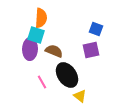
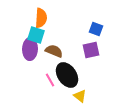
pink line: moved 8 px right, 2 px up
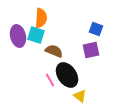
purple ellipse: moved 12 px left, 13 px up; rotated 15 degrees counterclockwise
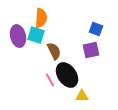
brown semicircle: rotated 42 degrees clockwise
yellow triangle: moved 2 px right; rotated 40 degrees counterclockwise
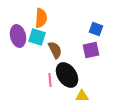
cyan square: moved 1 px right, 2 px down
brown semicircle: moved 1 px right, 1 px up
pink line: rotated 24 degrees clockwise
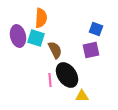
cyan square: moved 1 px left, 1 px down
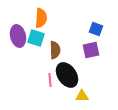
brown semicircle: rotated 24 degrees clockwise
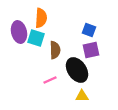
blue square: moved 7 px left, 1 px down
purple ellipse: moved 1 px right, 4 px up
black ellipse: moved 10 px right, 5 px up
pink line: rotated 72 degrees clockwise
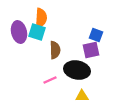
blue square: moved 7 px right, 5 px down
cyan square: moved 1 px right, 6 px up
black ellipse: rotated 45 degrees counterclockwise
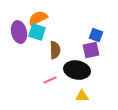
orange semicircle: moved 3 px left; rotated 120 degrees counterclockwise
